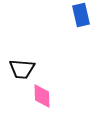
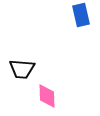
pink diamond: moved 5 px right
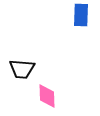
blue rectangle: rotated 15 degrees clockwise
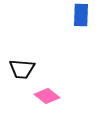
pink diamond: rotated 50 degrees counterclockwise
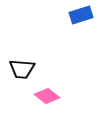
blue rectangle: rotated 70 degrees clockwise
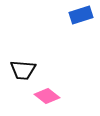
black trapezoid: moved 1 px right, 1 px down
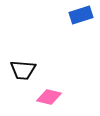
pink diamond: moved 2 px right, 1 px down; rotated 25 degrees counterclockwise
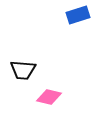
blue rectangle: moved 3 px left
